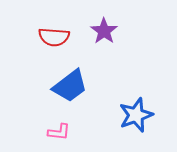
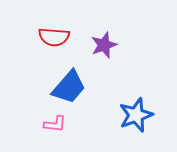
purple star: moved 14 px down; rotated 16 degrees clockwise
blue trapezoid: moved 1 px left, 1 px down; rotated 12 degrees counterclockwise
pink L-shape: moved 4 px left, 8 px up
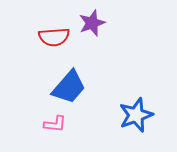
red semicircle: rotated 8 degrees counterclockwise
purple star: moved 12 px left, 22 px up
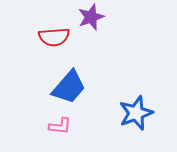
purple star: moved 1 px left, 6 px up
blue star: moved 2 px up
pink L-shape: moved 5 px right, 2 px down
